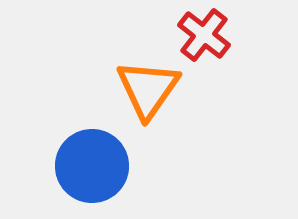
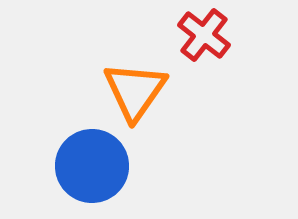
orange triangle: moved 13 px left, 2 px down
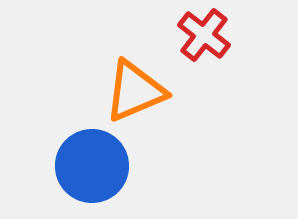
orange triangle: rotated 32 degrees clockwise
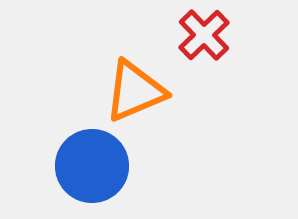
red cross: rotated 8 degrees clockwise
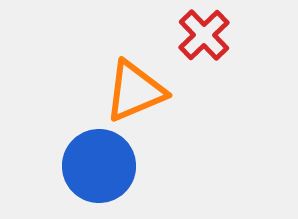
blue circle: moved 7 px right
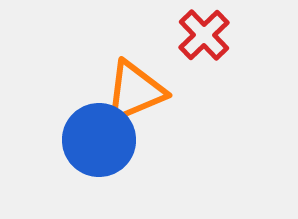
blue circle: moved 26 px up
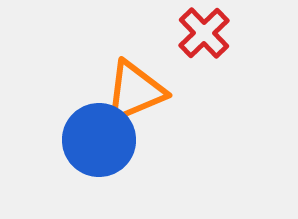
red cross: moved 2 px up
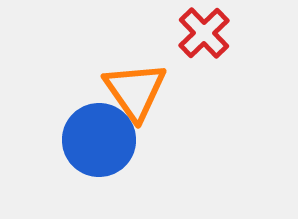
orange triangle: rotated 42 degrees counterclockwise
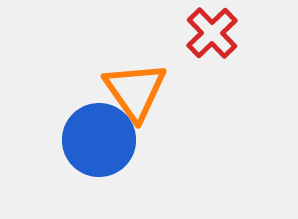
red cross: moved 8 px right
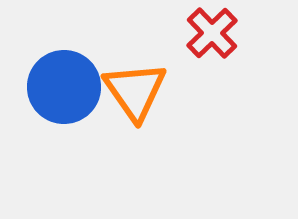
blue circle: moved 35 px left, 53 px up
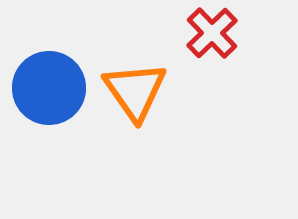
blue circle: moved 15 px left, 1 px down
